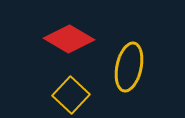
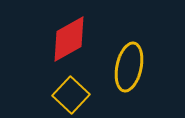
red diamond: rotated 60 degrees counterclockwise
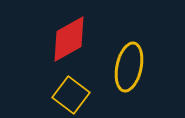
yellow square: rotated 6 degrees counterclockwise
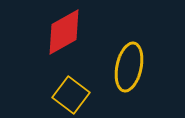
red diamond: moved 5 px left, 7 px up
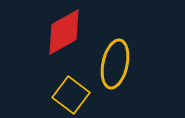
yellow ellipse: moved 14 px left, 3 px up
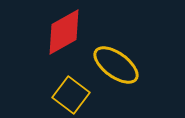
yellow ellipse: moved 1 px right, 1 px down; rotated 66 degrees counterclockwise
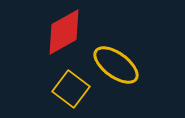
yellow square: moved 6 px up
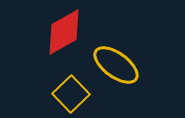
yellow square: moved 5 px down; rotated 9 degrees clockwise
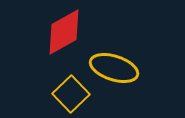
yellow ellipse: moved 2 px left, 3 px down; rotated 18 degrees counterclockwise
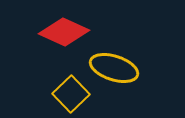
red diamond: rotated 54 degrees clockwise
